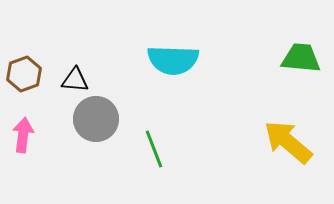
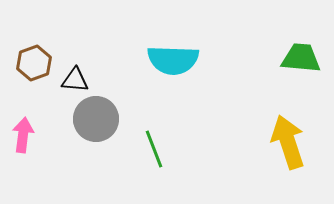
brown hexagon: moved 10 px right, 11 px up
yellow arrow: rotated 32 degrees clockwise
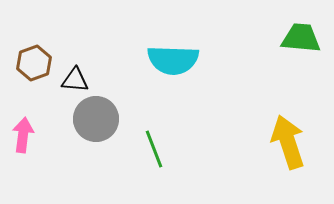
green trapezoid: moved 20 px up
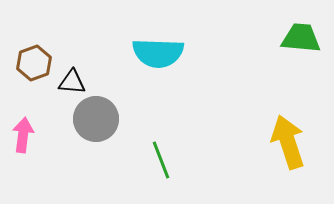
cyan semicircle: moved 15 px left, 7 px up
black triangle: moved 3 px left, 2 px down
green line: moved 7 px right, 11 px down
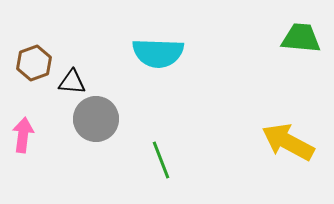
yellow arrow: rotated 44 degrees counterclockwise
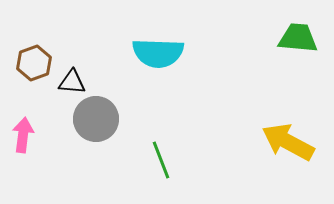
green trapezoid: moved 3 px left
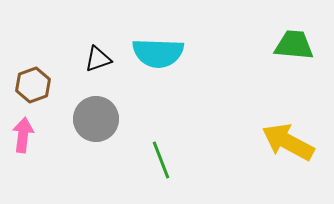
green trapezoid: moved 4 px left, 7 px down
brown hexagon: moved 1 px left, 22 px down
black triangle: moved 26 px right, 23 px up; rotated 24 degrees counterclockwise
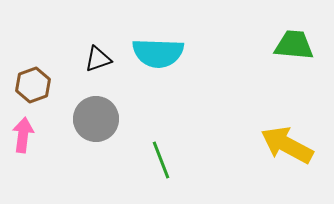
yellow arrow: moved 1 px left, 3 px down
